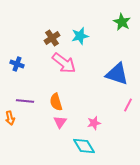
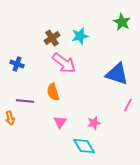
orange semicircle: moved 3 px left, 10 px up
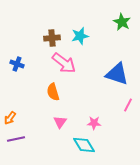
brown cross: rotated 28 degrees clockwise
purple line: moved 9 px left, 38 px down; rotated 18 degrees counterclockwise
orange arrow: rotated 48 degrees clockwise
pink star: rotated 16 degrees clockwise
cyan diamond: moved 1 px up
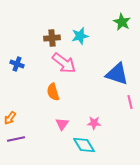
pink line: moved 2 px right, 3 px up; rotated 40 degrees counterclockwise
pink triangle: moved 2 px right, 2 px down
